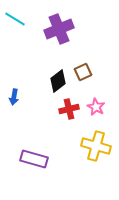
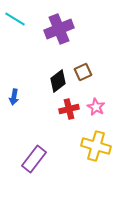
purple rectangle: rotated 68 degrees counterclockwise
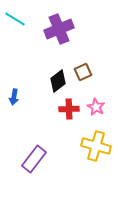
red cross: rotated 12 degrees clockwise
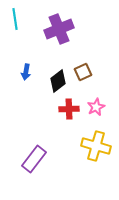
cyan line: rotated 50 degrees clockwise
blue arrow: moved 12 px right, 25 px up
pink star: rotated 18 degrees clockwise
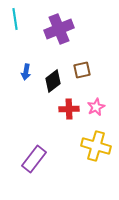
brown square: moved 1 px left, 2 px up; rotated 12 degrees clockwise
black diamond: moved 5 px left
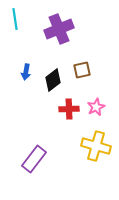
black diamond: moved 1 px up
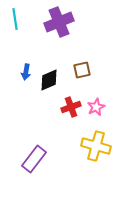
purple cross: moved 7 px up
black diamond: moved 4 px left; rotated 15 degrees clockwise
red cross: moved 2 px right, 2 px up; rotated 18 degrees counterclockwise
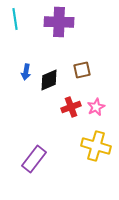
purple cross: rotated 24 degrees clockwise
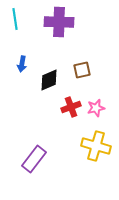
blue arrow: moved 4 px left, 8 px up
pink star: moved 1 px down; rotated 12 degrees clockwise
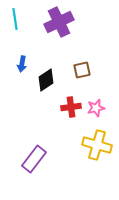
purple cross: rotated 28 degrees counterclockwise
black diamond: moved 3 px left; rotated 10 degrees counterclockwise
red cross: rotated 12 degrees clockwise
yellow cross: moved 1 px right, 1 px up
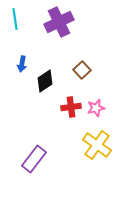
brown square: rotated 30 degrees counterclockwise
black diamond: moved 1 px left, 1 px down
yellow cross: rotated 20 degrees clockwise
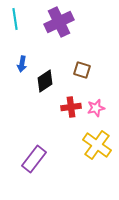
brown square: rotated 30 degrees counterclockwise
